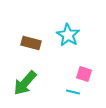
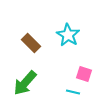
brown rectangle: rotated 30 degrees clockwise
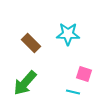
cyan star: moved 1 px up; rotated 30 degrees counterclockwise
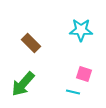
cyan star: moved 13 px right, 4 px up
green arrow: moved 2 px left, 1 px down
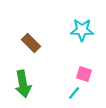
cyan star: moved 1 px right
green arrow: rotated 52 degrees counterclockwise
cyan line: moved 1 px right, 1 px down; rotated 64 degrees counterclockwise
